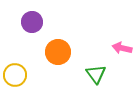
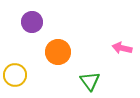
green triangle: moved 6 px left, 7 px down
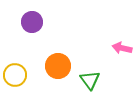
orange circle: moved 14 px down
green triangle: moved 1 px up
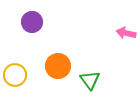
pink arrow: moved 4 px right, 15 px up
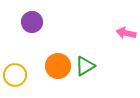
green triangle: moved 5 px left, 14 px up; rotated 35 degrees clockwise
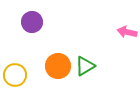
pink arrow: moved 1 px right, 1 px up
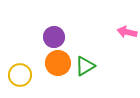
purple circle: moved 22 px right, 15 px down
orange circle: moved 3 px up
yellow circle: moved 5 px right
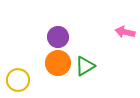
pink arrow: moved 2 px left
purple circle: moved 4 px right
yellow circle: moved 2 px left, 5 px down
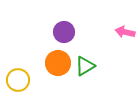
purple circle: moved 6 px right, 5 px up
